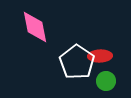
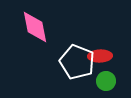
white pentagon: rotated 12 degrees counterclockwise
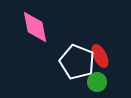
red ellipse: rotated 65 degrees clockwise
green circle: moved 9 px left, 1 px down
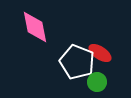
red ellipse: moved 3 px up; rotated 30 degrees counterclockwise
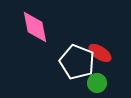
green circle: moved 1 px down
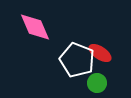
pink diamond: rotated 12 degrees counterclockwise
white pentagon: moved 2 px up
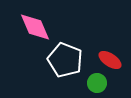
red ellipse: moved 10 px right, 7 px down
white pentagon: moved 12 px left
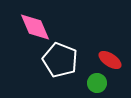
white pentagon: moved 5 px left
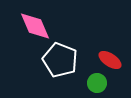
pink diamond: moved 1 px up
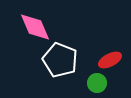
pink diamond: moved 1 px down
red ellipse: rotated 60 degrees counterclockwise
